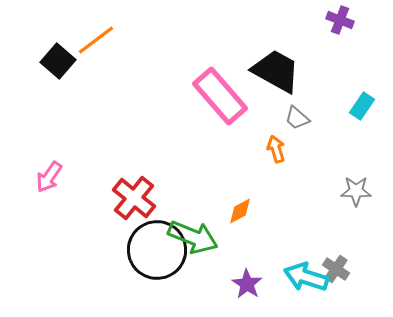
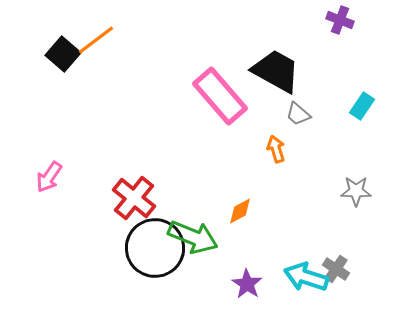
black square: moved 5 px right, 7 px up
gray trapezoid: moved 1 px right, 4 px up
black circle: moved 2 px left, 2 px up
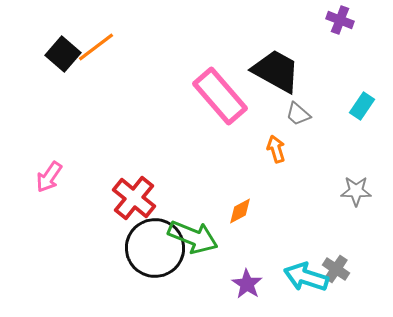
orange line: moved 7 px down
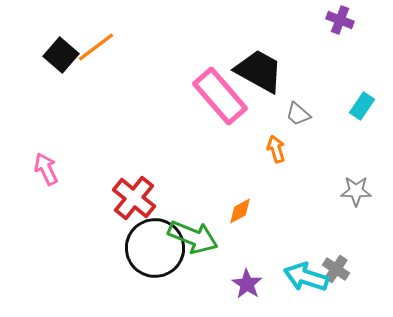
black square: moved 2 px left, 1 px down
black trapezoid: moved 17 px left
pink arrow: moved 3 px left, 8 px up; rotated 120 degrees clockwise
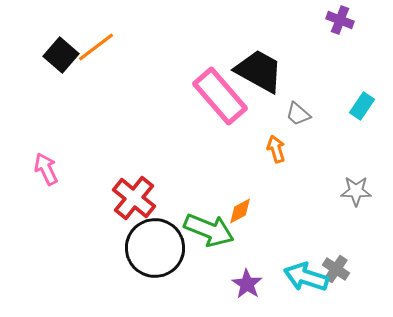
green arrow: moved 16 px right, 7 px up
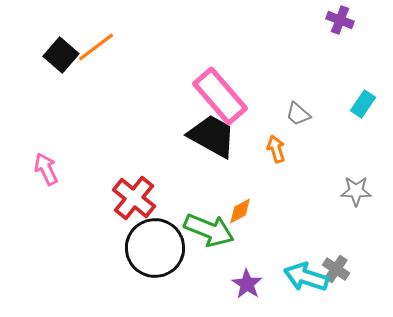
black trapezoid: moved 47 px left, 65 px down
cyan rectangle: moved 1 px right, 2 px up
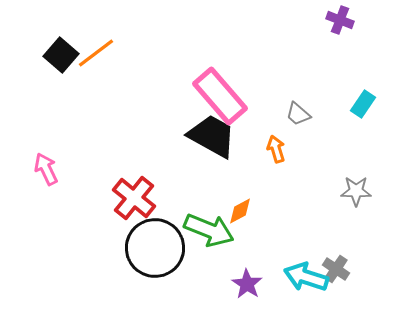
orange line: moved 6 px down
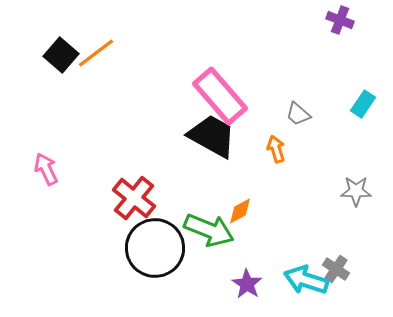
cyan arrow: moved 3 px down
